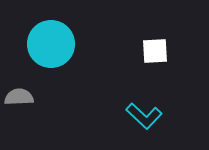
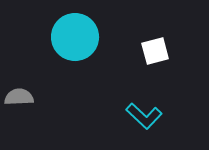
cyan circle: moved 24 px right, 7 px up
white square: rotated 12 degrees counterclockwise
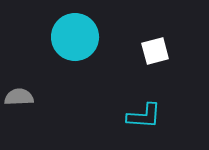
cyan L-shape: rotated 39 degrees counterclockwise
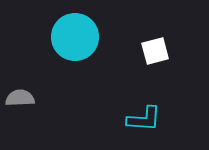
gray semicircle: moved 1 px right, 1 px down
cyan L-shape: moved 3 px down
